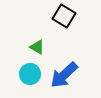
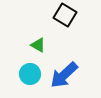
black square: moved 1 px right, 1 px up
green triangle: moved 1 px right, 2 px up
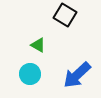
blue arrow: moved 13 px right
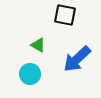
black square: rotated 20 degrees counterclockwise
blue arrow: moved 16 px up
